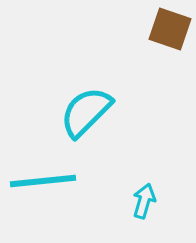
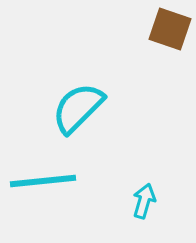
cyan semicircle: moved 8 px left, 4 px up
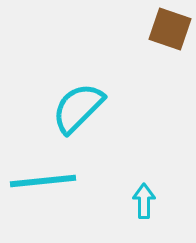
cyan arrow: rotated 16 degrees counterclockwise
